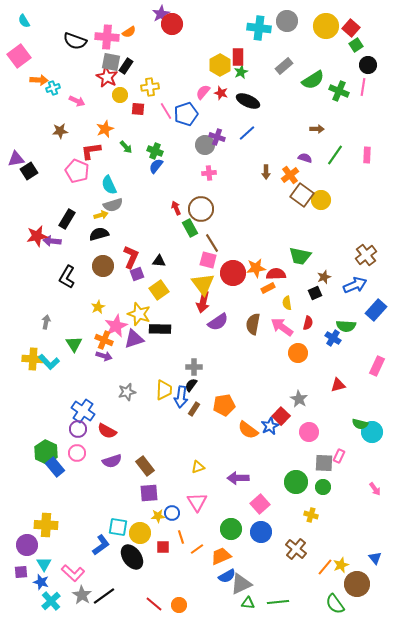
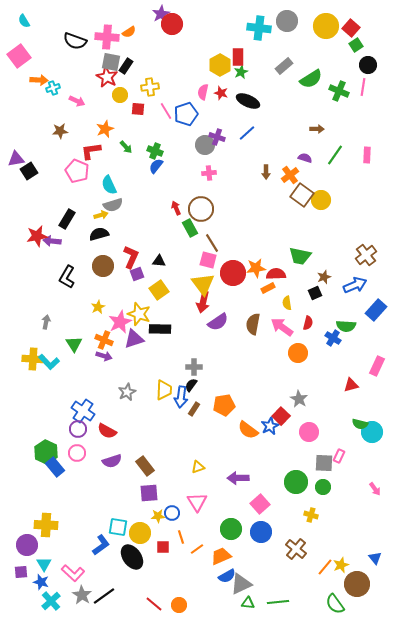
green semicircle at (313, 80): moved 2 px left, 1 px up
pink semicircle at (203, 92): rotated 28 degrees counterclockwise
pink star at (116, 326): moved 4 px right, 4 px up
red triangle at (338, 385): moved 13 px right
gray star at (127, 392): rotated 12 degrees counterclockwise
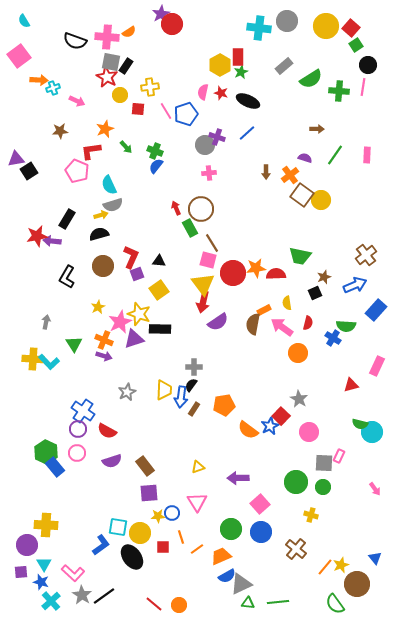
green cross at (339, 91): rotated 18 degrees counterclockwise
orange rectangle at (268, 288): moved 4 px left, 22 px down
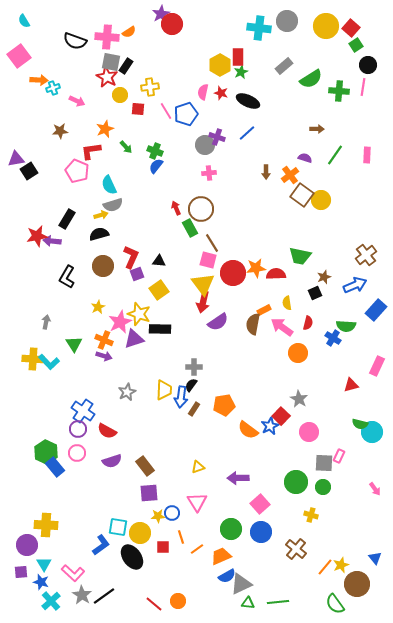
orange circle at (179, 605): moved 1 px left, 4 px up
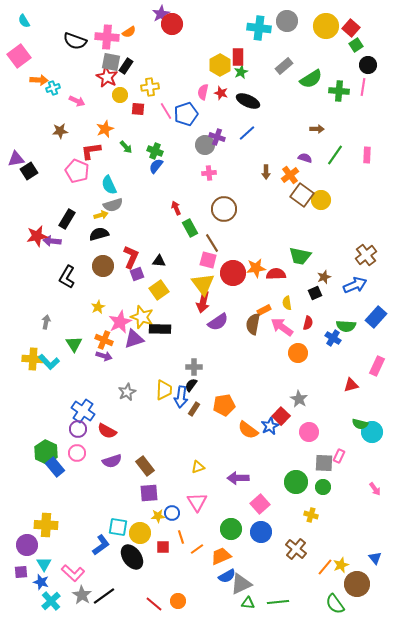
brown circle at (201, 209): moved 23 px right
blue rectangle at (376, 310): moved 7 px down
yellow star at (139, 314): moved 3 px right, 3 px down
